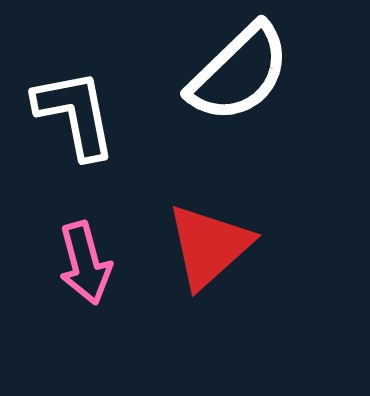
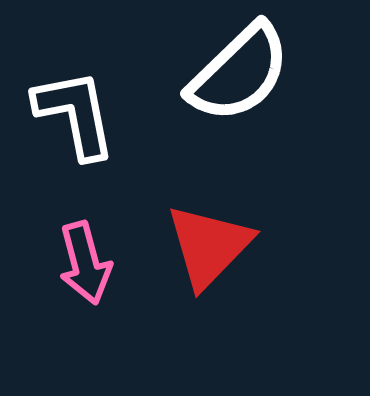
red triangle: rotated 4 degrees counterclockwise
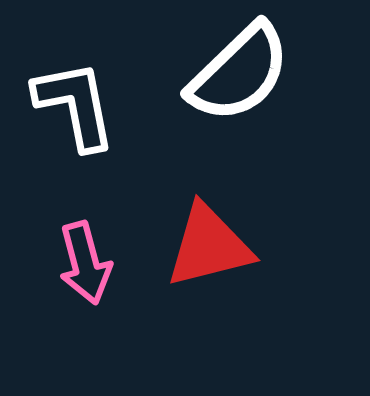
white L-shape: moved 9 px up
red triangle: rotated 32 degrees clockwise
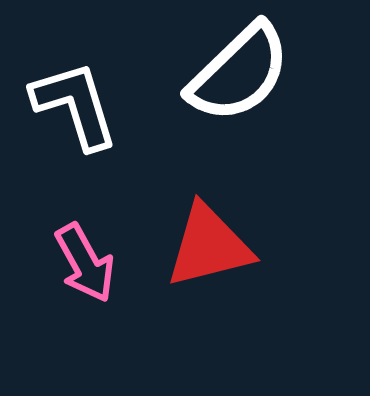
white L-shape: rotated 6 degrees counterclockwise
pink arrow: rotated 14 degrees counterclockwise
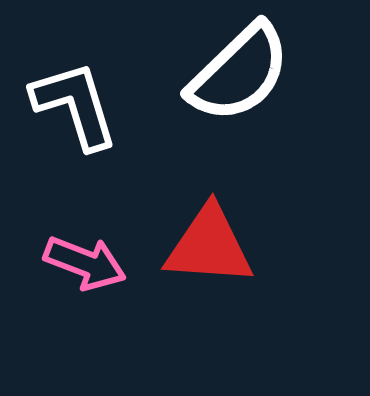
red triangle: rotated 18 degrees clockwise
pink arrow: rotated 40 degrees counterclockwise
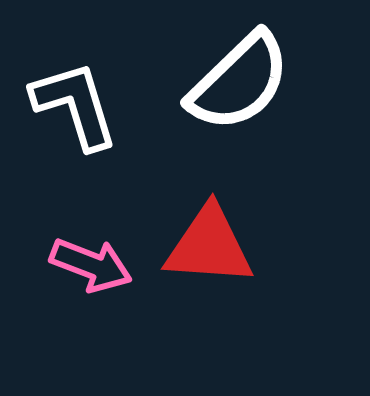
white semicircle: moved 9 px down
pink arrow: moved 6 px right, 2 px down
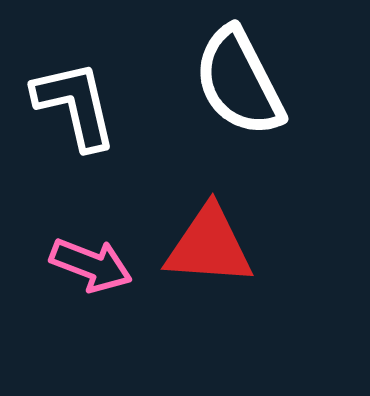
white semicircle: rotated 107 degrees clockwise
white L-shape: rotated 4 degrees clockwise
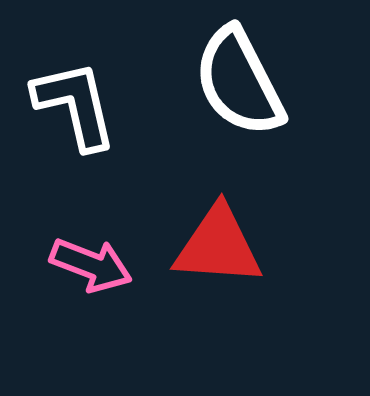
red triangle: moved 9 px right
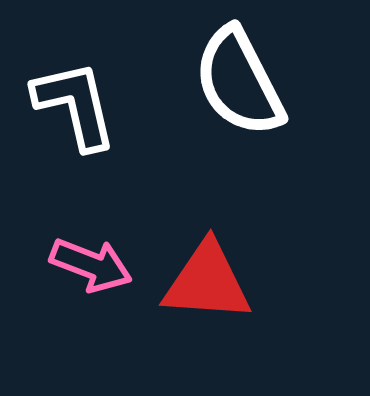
red triangle: moved 11 px left, 36 px down
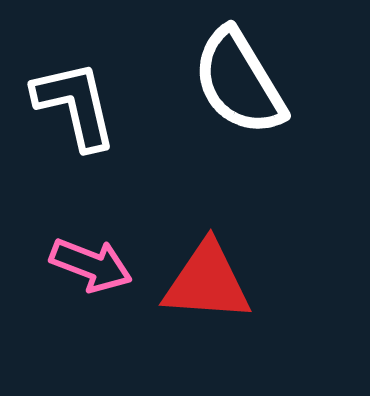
white semicircle: rotated 4 degrees counterclockwise
